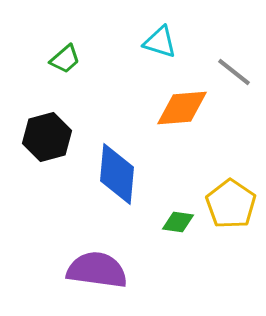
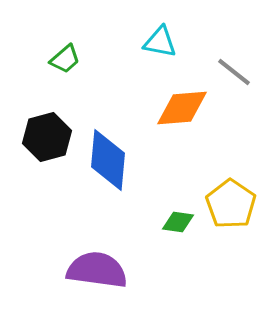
cyan triangle: rotated 6 degrees counterclockwise
blue diamond: moved 9 px left, 14 px up
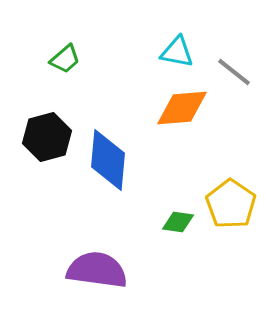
cyan triangle: moved 17 px right, 10 px down
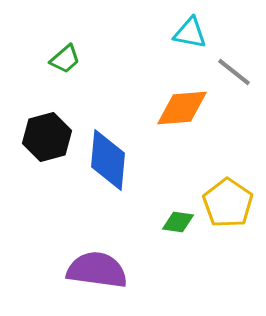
cyan triangle: moved 13 px right, 19 px up
yellow pentagon: moved 3 px left, 1 px up
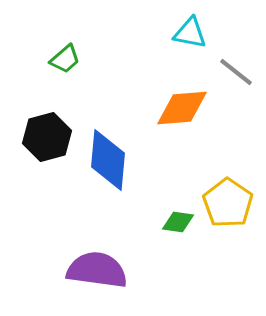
gray line: moved 2 px right
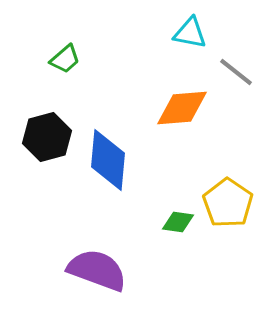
purple semicircle: rotated 12 degrees clockwise
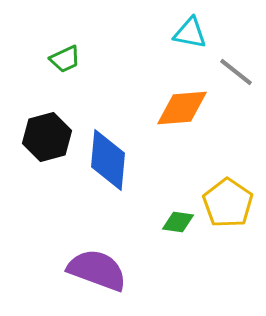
green trapezoid: rotated 16 degrees clockwise
